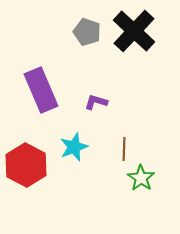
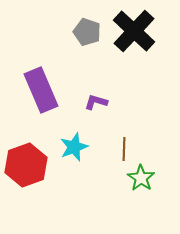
red hexagon: rotated 12 degrees clockwise
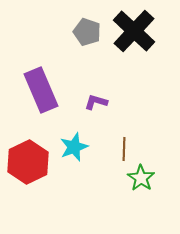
red hexagon: moved 2 px right, 3 px up; rotated 6 degrees counterclockwise
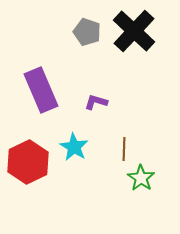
cyan star: rotated 20 degrees counterclockwise
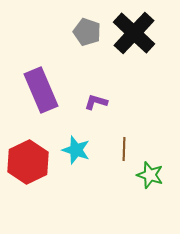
black cross: moved 2 px down
cyan star: moved 2 px right, 3 px down; rotated 12 degrees counterclockwise
green star: moved 9 px right, 3 px up; rotated 16 degrees counterclockwise
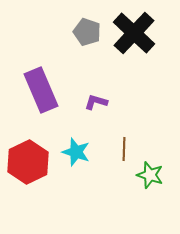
cyan star: moved 2 px down
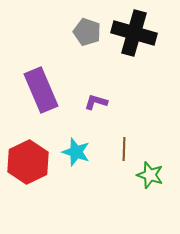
black cross: rotated 27 degrees counterclockwise
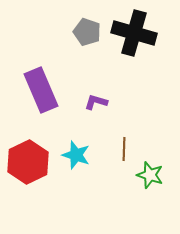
cyan star: moved 3 px down
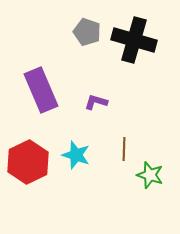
black cross: moved 7 px down
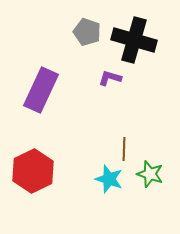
purple rectangle: rotated 48 degrees clockwise
purple L-shape: moved 14 px right, 24 px up
cyan star: moved 33 px right, 24 px down
red hexagon: moved 5 px right, 9 px down
green star: moved 1 px up
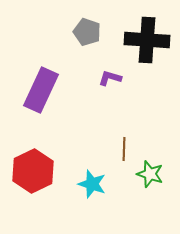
black cross: moved 13 px right; rotated 12 degrees counterclockwise
cyan star: moved 17 px left, 5 px down
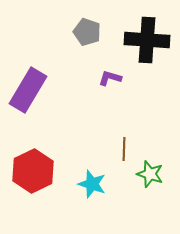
purple rectangle: moved 13 px left; rotated 6 degrees clockwise
